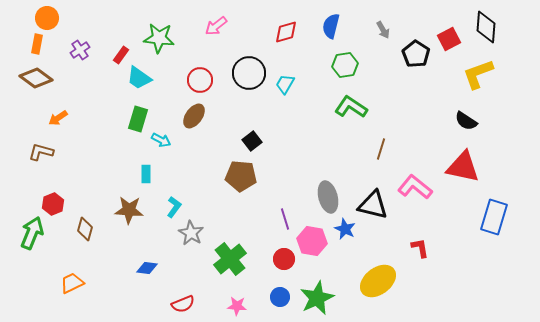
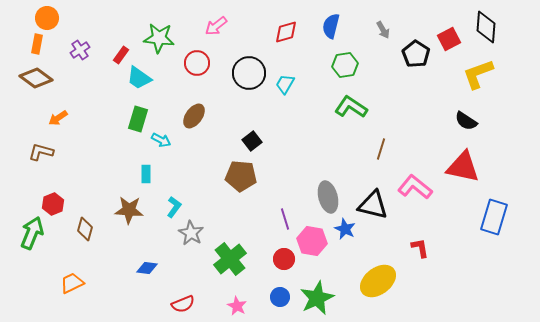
red circle at (200, 80): moved 3 px left, 17 px up
pink star at (237, 306): rotated 24 degrees clockwise
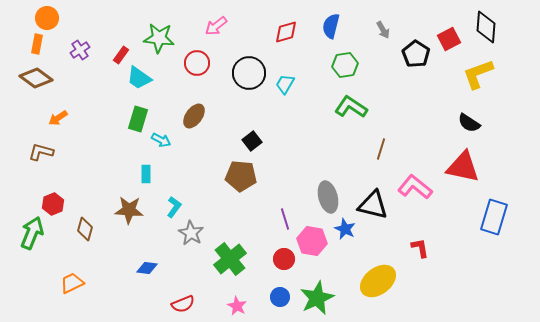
black semicircle at (466, 121): moved 3 px right, 2 px down
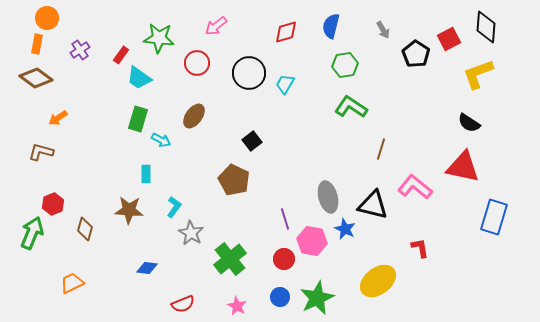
brown pentagon at (241, 176): moved 7 px left, 4 px down; rotated 20 degrees clockwise
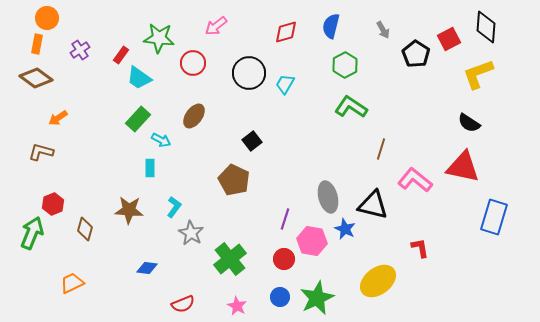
red circle at (197, 63): moved 4 px left
green hexagon at (345, 65): rotated 20 degrees counterclockwise
green rectangle at (138, 119): rotated 25 degrees clockwise
cyan rectangle at (146, 174): moved 4 px right, 6 px up
pink L-shape at (415, 187): moved 7 px up
purple line at (285, 219): rotated 35 degrees clockwise
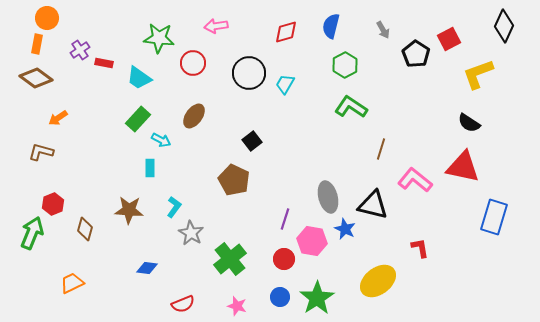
pink arrow at (216, 26): rotated 30 degrees clockwise
black diamond at (486, 27): moved 18 px right, 1 px up; rotated 20 degrees clockwise
red rectangle at (121, 55): moved 17 px left, 8 px down; rotated 66 degrees clockwise
green star at (317, 298): rotated 8 degrees counterclockwise
pink star at (237, 306): rotated 12 degrees counterclockwise
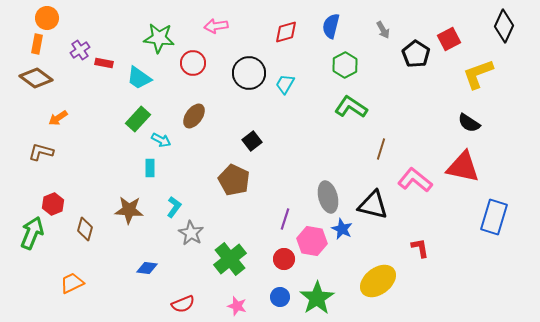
blue star at (345, 229): moved 3 px left
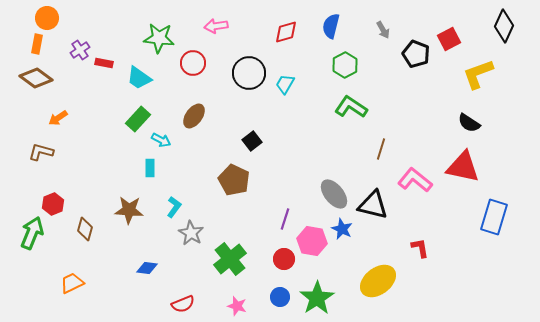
black pentagon at (416, 54): rotated 12 degrees counterclockwise
gray ellipse at (328, 197): moved 6 px right, 3 px up; rotated 24 degrees counterclockwise
